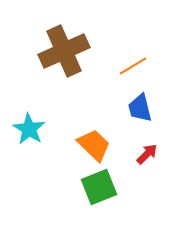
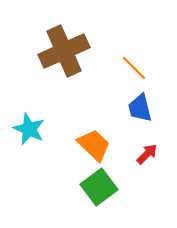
orange line: moved 1 px right, 2 px down; rotated 76 degrees clockwise
cyan star: rotated 8 degrees counterclockwise
green square: rotated 15 degrees counterclockwise
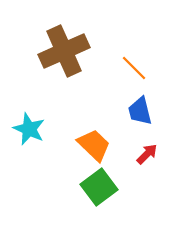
blue trapezoid: moved 3 px down
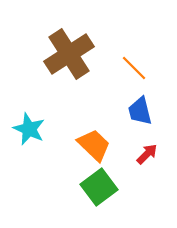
brown cross: moved 5 px right, 3 px down; rotated 9 degrees counterclockwise
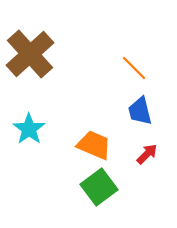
brown cross: moved 39 px left; rotated 9 degrees counterclockwise
cyan star: rotated 12 degrees clockwise
orange trapezoid: rotated 21 degrees counterclockwise
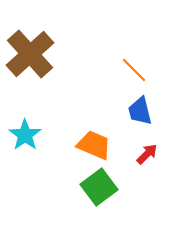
orange line: moved 2 px down
cyan star: moved 4 px left, 6 px down
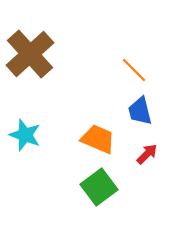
cyan star: rotated 16 degrees counterclockwise
orange trapezoid: moved 4 px right, 6 px up
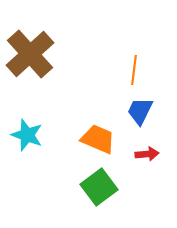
orange line: rotated 52 degrees clockwise
blue trapezoid: rotated 40 degrees clockwise
cyan star: moved 2 px right
red arrow: rotated 40 degrees clockwise
